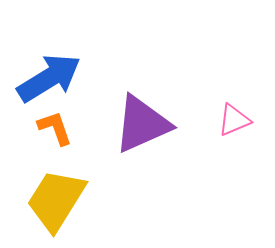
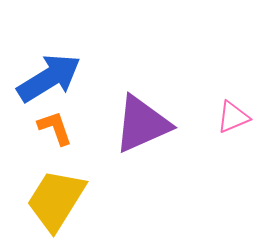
pink triangle: moved 1 px left, 3 px up
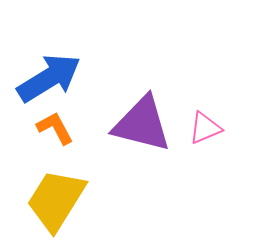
pink triangle: moved 28 px left, 11 px down
purple triangle: rotated 38 degrees clockwise
orange L-shape: rotated 9 degrees counterclockwise
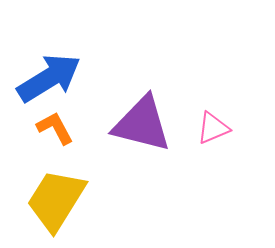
pink triangle: moved 8 px right
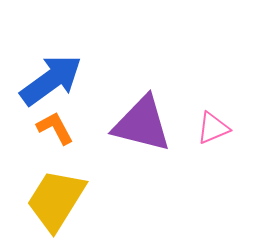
blue arrow: moved 2 px right, 2 px down; rotated 4 degrees counterclockwise
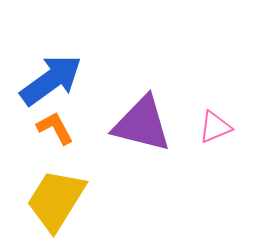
pink triangle: moved 2 px right, 1 px up
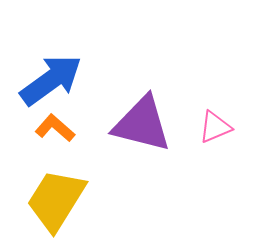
orange L-shape: rotated 21 degrees counterclockwise
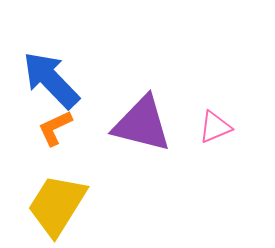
blue arrow: rotated 98 degrees counterclockwise
orange L-shape: rotated 66 degrees counterclockwise
yellow trapezoid: moved 1 px right, 5 px down
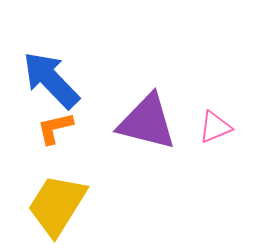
purple triangle: moved 5 px right, 2 px up
orange L-shape: rotated 12 degrees clockwise
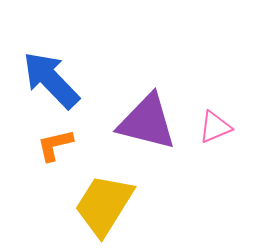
orange L-shape: moved 17 px down
yellow trapezoid: moved 47 px right
